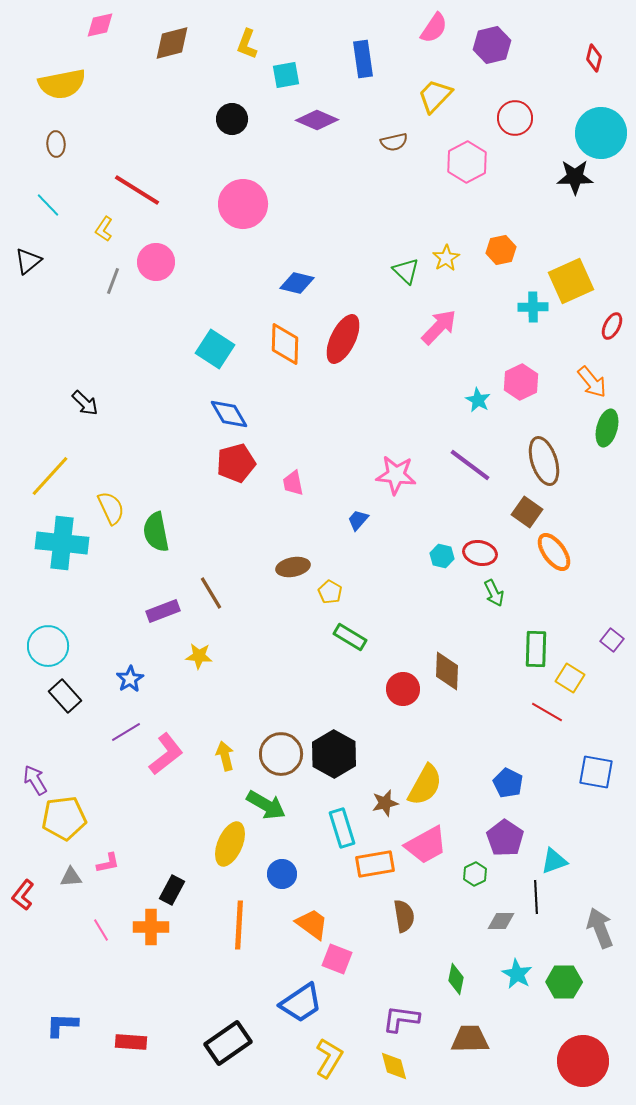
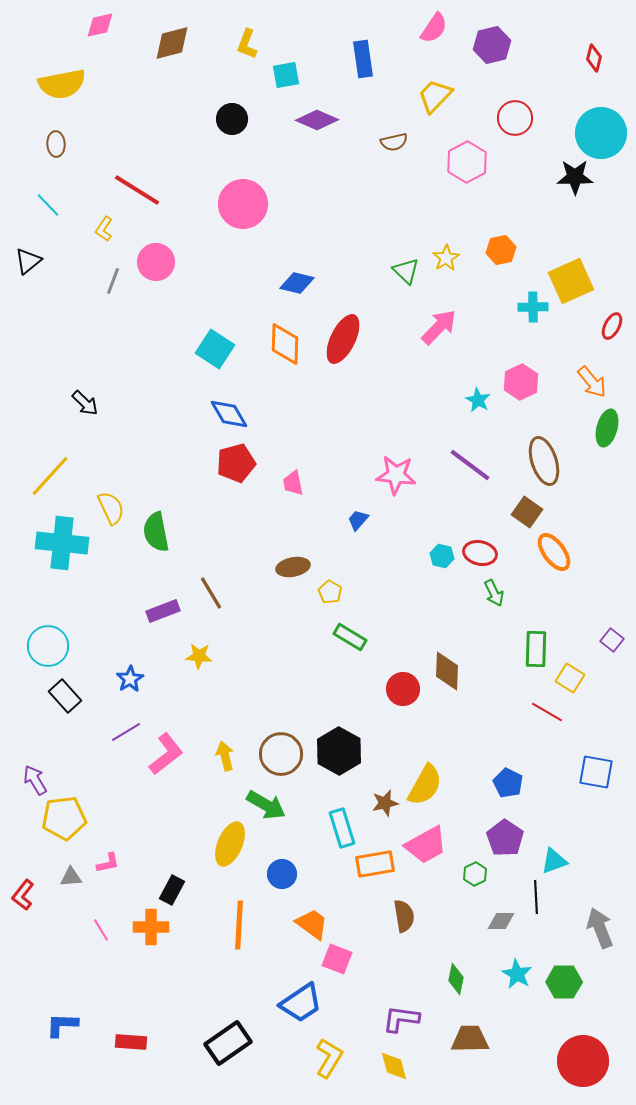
black hexagon at (334, 754): moved 5 px right, 3 px up
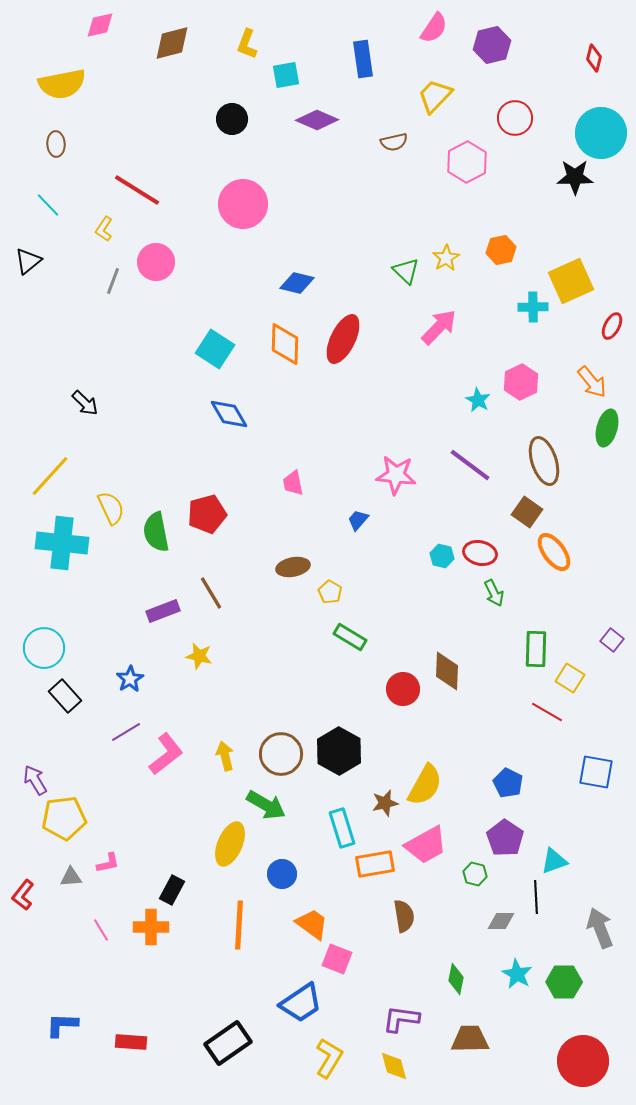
red pentagon at (236, 463): moved 29 px left, 51 px down
cyan circle at (48, 646): moved 4 px left, 2 px down
yellow star at (199, 656): rotated 8 degrees clockwise
green hexagon at (475, 874): rotated 20 degrees counterclockwise
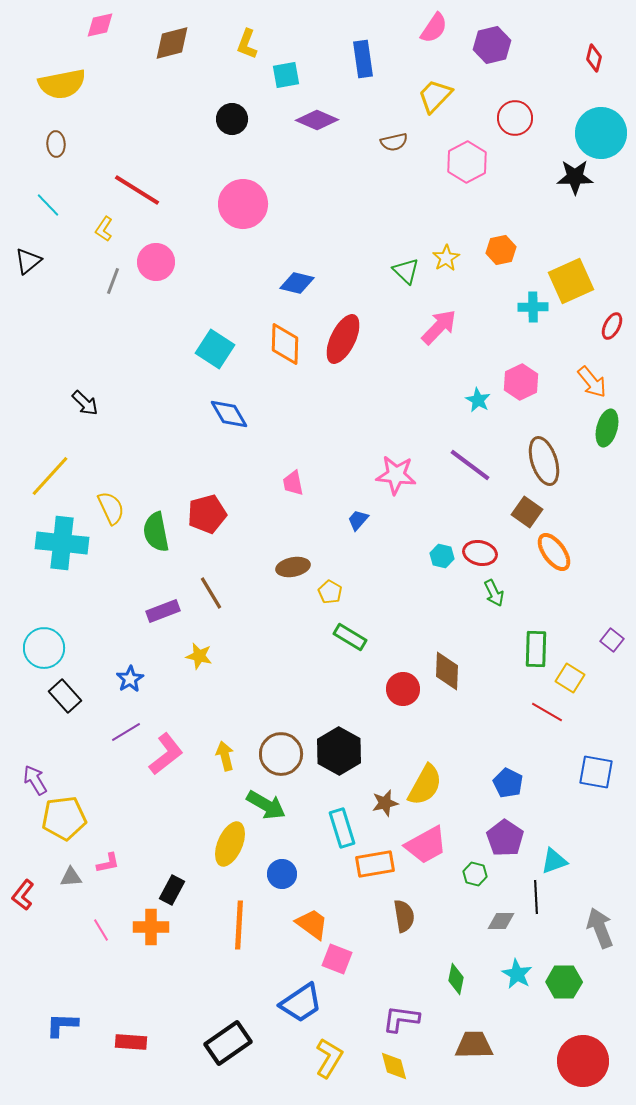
brown trapezoid at (470, 1039): moved 4 px right, 6 px down
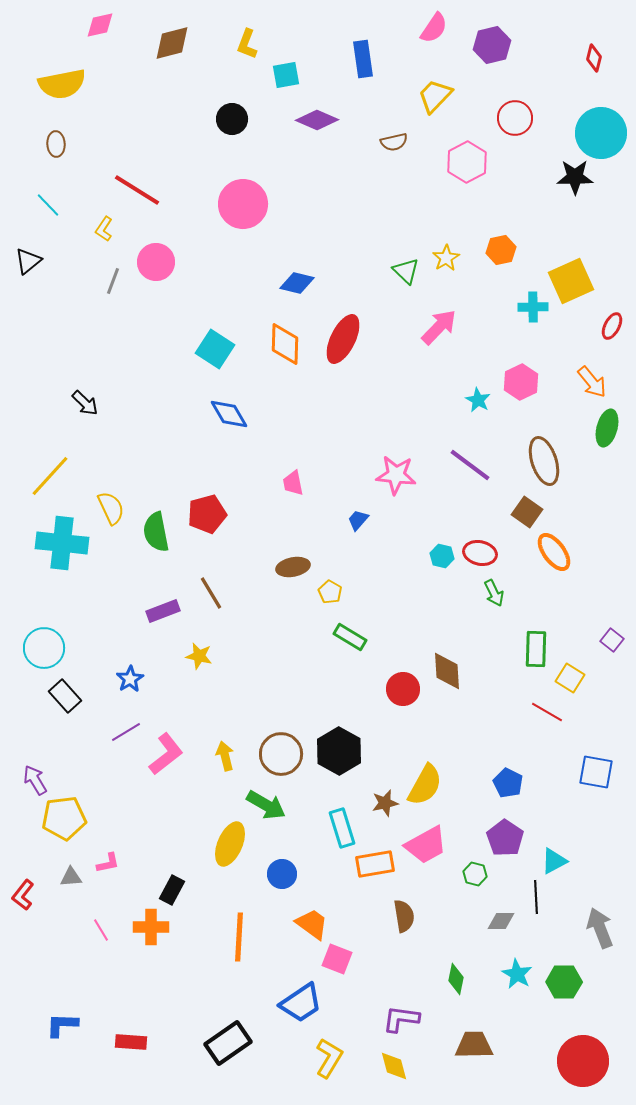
brown diamond at (447, 671): rotated 6 degrees counterclockwise
cyan triangle at (554, 861): rotated 8 degrees counterclockwise
orange line at (239, 925): moved 12 px down
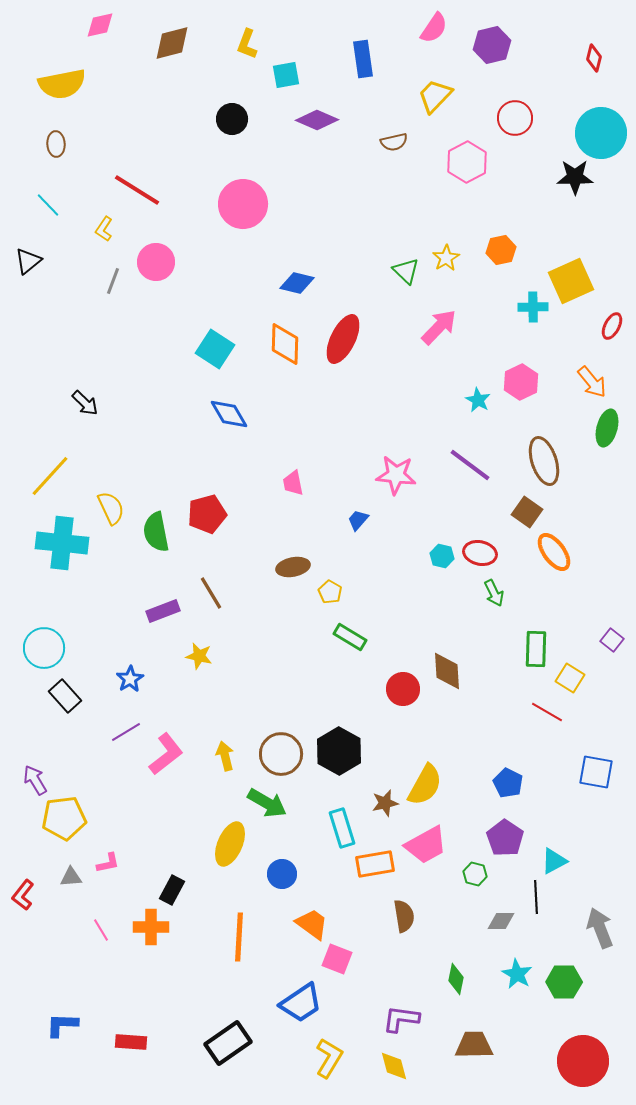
green arrow at (266, 805): moved 1 px right, 2 px up
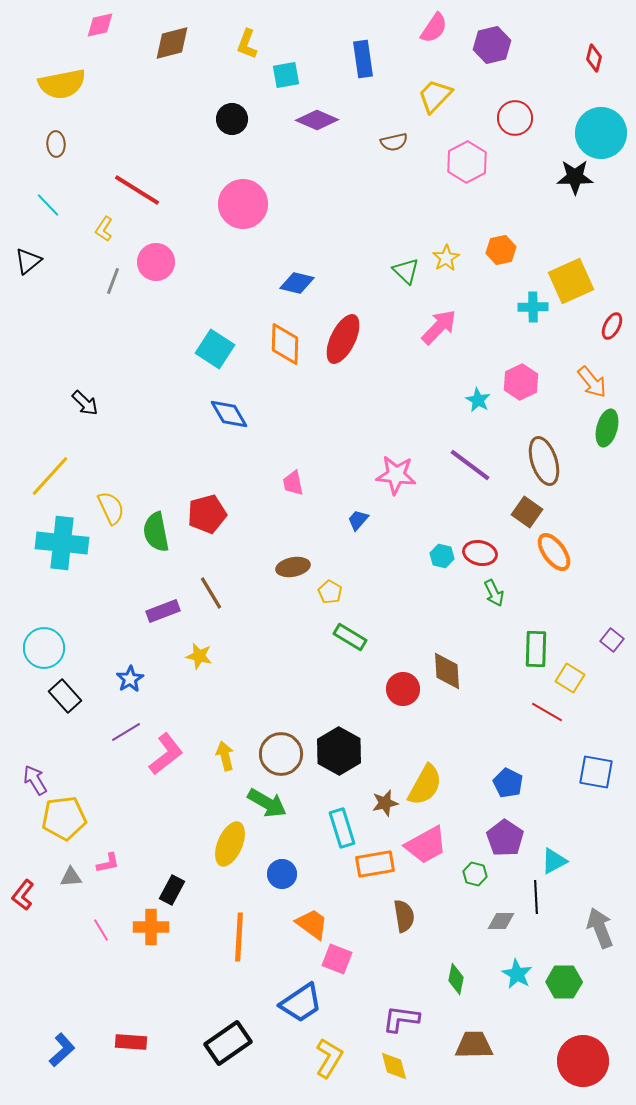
blue L-shape at (62, 1025): moved 25 px down; rotated 136 degrees clockwise
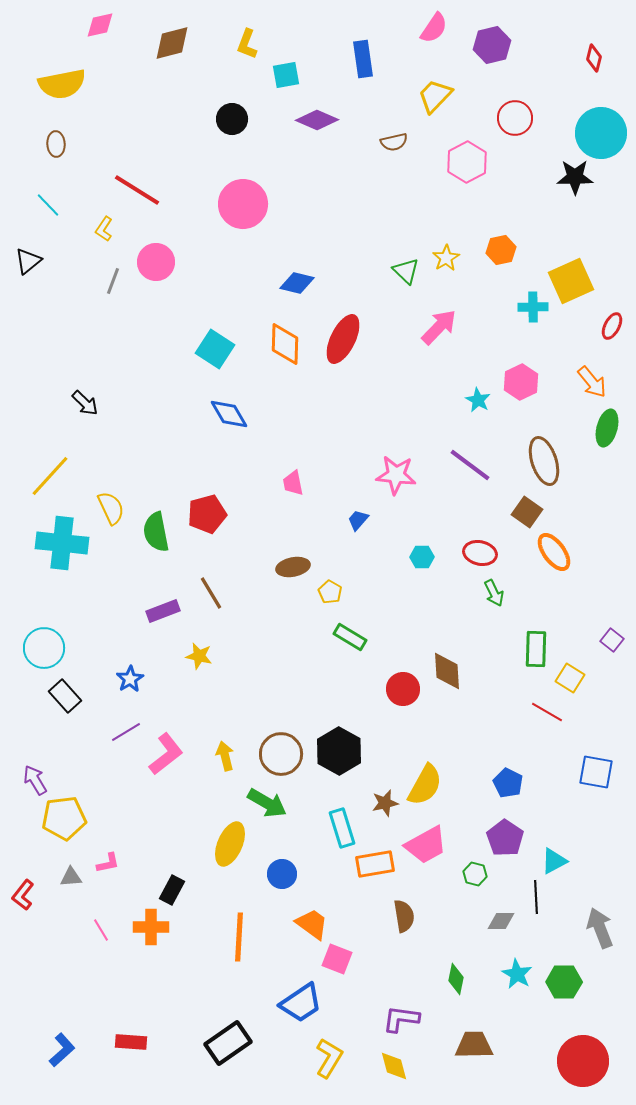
cyan hexagon at (442, 556): moved 20 px left, 1 px down; rotated 15 degrees counterclockwise
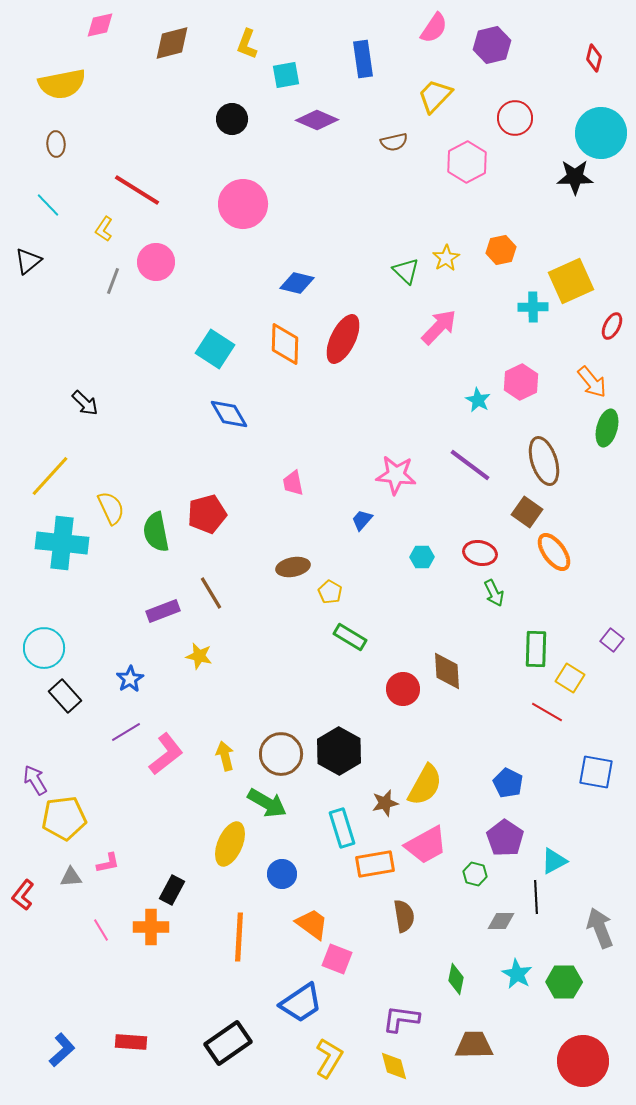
blue trapezoid at (358, 520): moved 4 px right
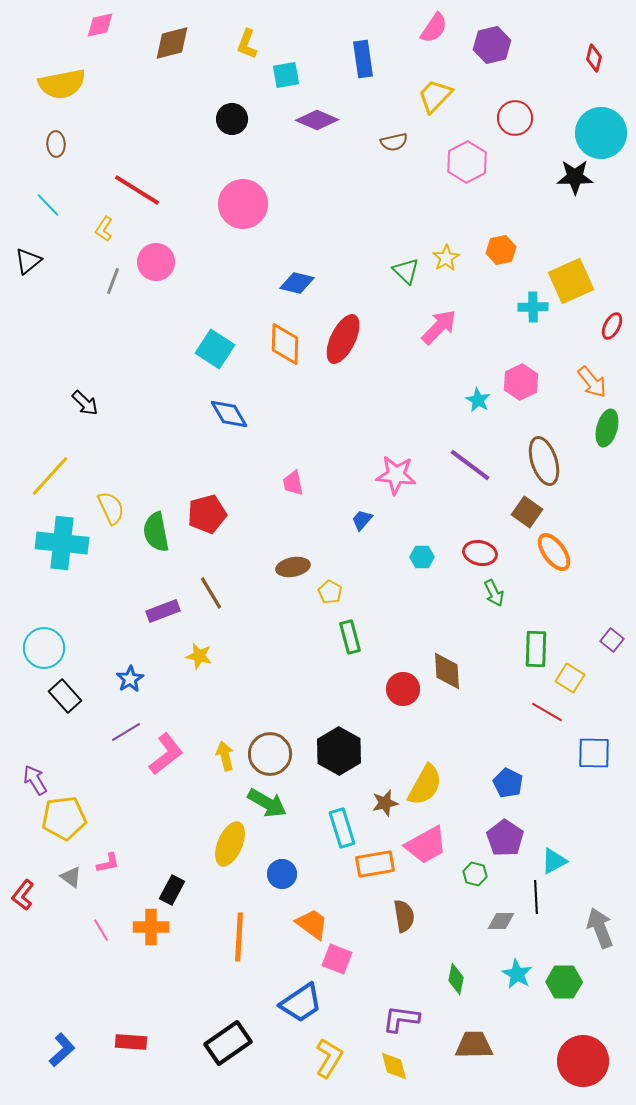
green rectangle at (350, 637): rotated 44 degrees clockwise
brown circle at (281, 754): moved 11 px left
blue square at (596, 772): moved 2 px left, 19 px up; rotated 9 degrees counterclockwise
gray triangle at (71, 877): rotated 40 degrees clockwise
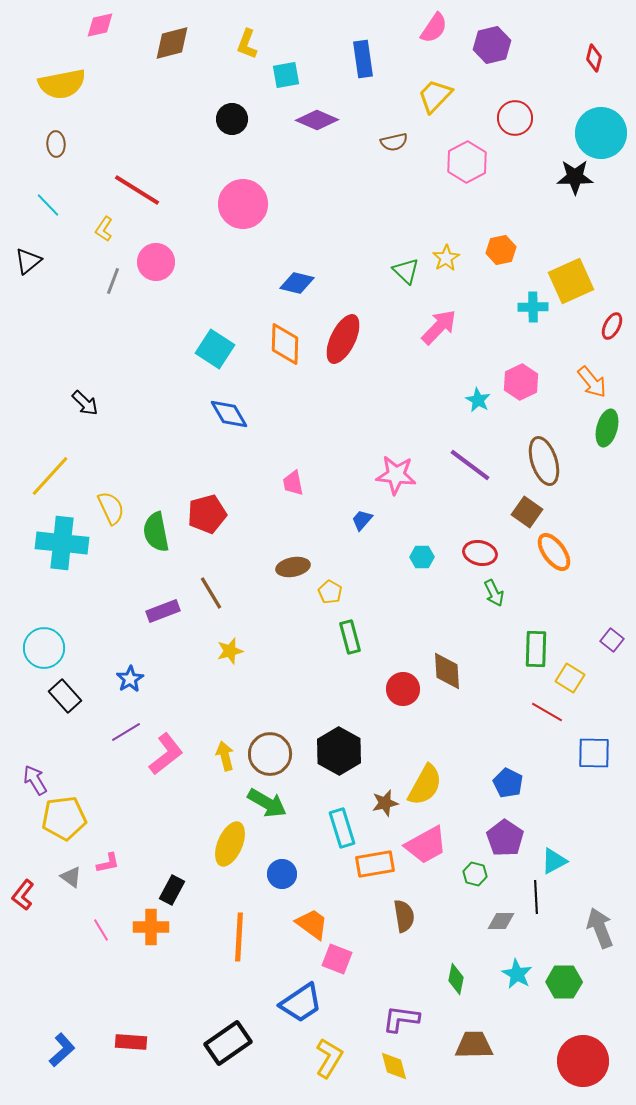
yellow star at (199, 656): moved 31 px right, 5 px up; rotated 28 degrees counterclockwise
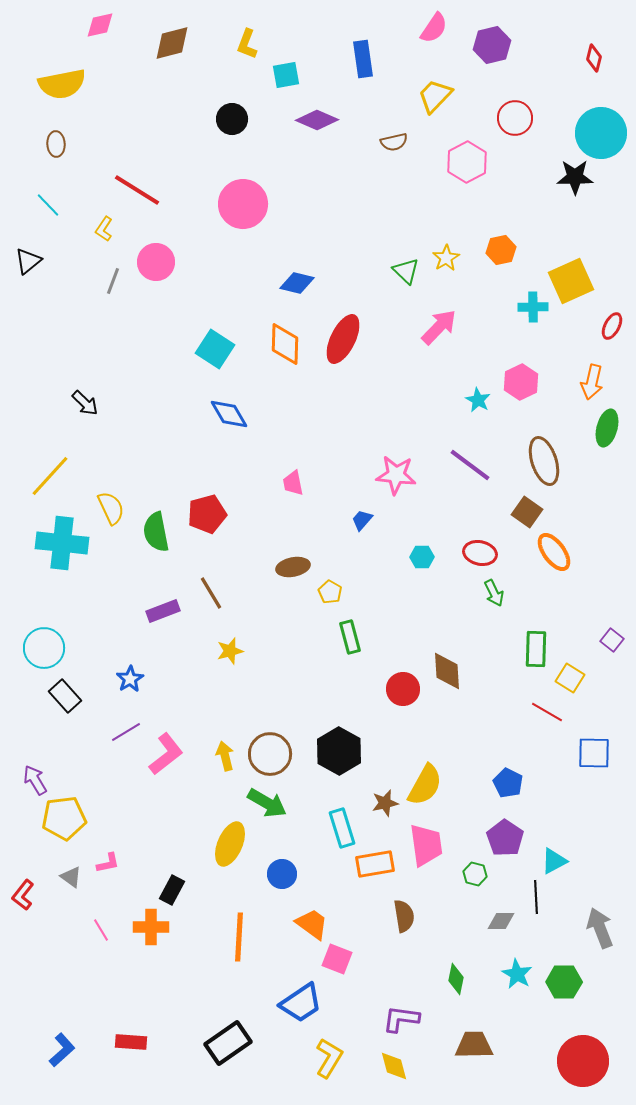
orange arrow at (592, 382): rotated 52 degrees clockwise
pink trapezoid at (426, 845): rotated 69 degrees counterclockwise
